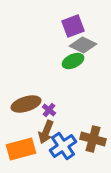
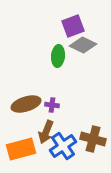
green ellipse: moved 15 px left, 5 px up; rotated 60 degrees counterclockwise
purple cross: moved 3 px right, 5 px up; rotated 32 degrees counterclockwise
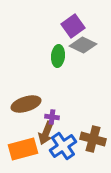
purple square: rotated 15 degrees counterclockwise
purple cross: moved 12 px down
brown arrow: moved 1 px down
orange rectangle: moved 2 px right
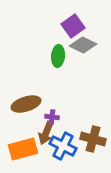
blue cross: rotated 28 degrees counterclockwise
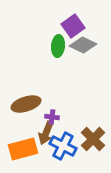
green ellipse: moved 10 px up
brown cross: rotated 30 degrees clockwise
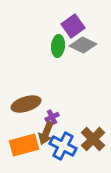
purple cross: rotated 32 degrees counterclockwise
orange rectangle: moved 1 px right, 4 px up
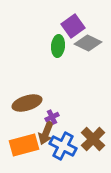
gray diamond: moved 5 px right, 2 px up
brown ellipse: moved 1 px right, 1 px up
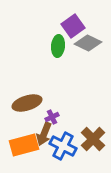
brown arrow: moved 2 px left, 1 px down
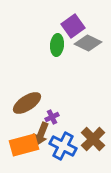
green ellipse: moved 1 px left, 1 px up
brown ellipse: rotated 16 degrees counterclockwise
brown arrow: moved 3 px left
